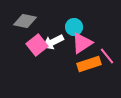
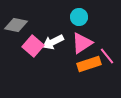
gray diamond: moved 9 px left, 4 px down
cyan circle: moved 5 px right, 10 px up
pink square: moved 4 px left, 1 px down; rotated 10 degrees counterclockwise
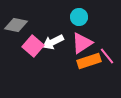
orange rectangle: moved 3 px up
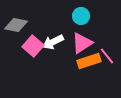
cyan circle: moved 2 px right, 1 px up
